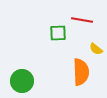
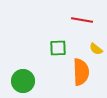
green square: moved 15 px down
green circle: moved 1 px right
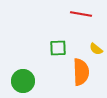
red line: moved 1 px left, 6 px up
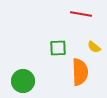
yellow semicircle: moved 2 px left, 2 px up
orange semicircle: moved 1 px left
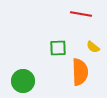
yellow semicircle: moved 1 px left
